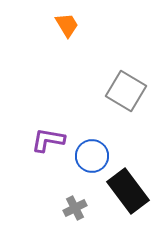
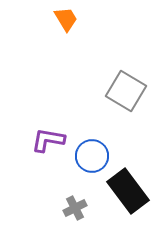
orange trapezoid: moved 1 px left, 6 px up
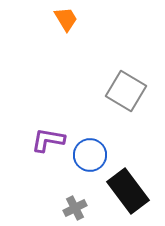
blue circle: moved 2 px left, 1 px up
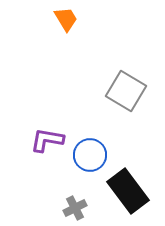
purple L-shape: moved 1 px left
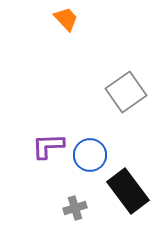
orange trapezoid: rotated 12 degrees counterclockwise
gray square: moved 1 px down; rotated 24 degrees clockwise
purple L-shape: moved 1 px right, 6 px down; rotated 12 degrees counterclockwise
gray cross: rotated 10 degrees clockwise
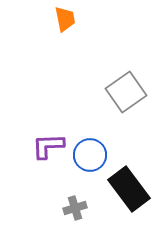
orange trapezoid: moved 1 px left; rotated 32 degrees clockwise
black rectangle: moved 1 px right, 2 px up
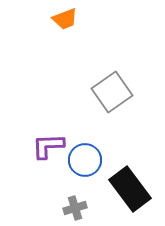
orange trapezoid: rotated 80 degrees clockwise
gray square: moved 14 px left
blue circle: moved 5 px left, 5 px down
black rectangle: moved 1 px right
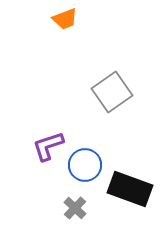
purple L-shape: rotated 16 degrees counterclockwise
blue circle: moved 5 px down
black rectangle: rotated 33 degrees counterclockwise
gray cross: rotated 30 degrees counterclockwise
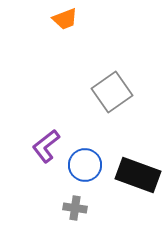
purple L-shape: moved 2 px left; rotated 20 degrees counterclockwise
black rectangle: moved 8 px right, 14 px up
gray cross: rotated 35 degrees counterclockwise
